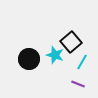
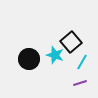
purple line: moved 2 px right, 1 px up; rotated 40 degrees counterclockwise
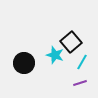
black circle: moved 5 px left, 4 px down
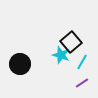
cyan star: moved 6 px right
black circle: moved 4 px left, 1 px down
purple line: moved 2 px right; rotated 16 degrees counterclockwise
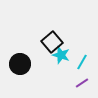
black square: moved 19 px left
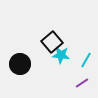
cyan star: rotated 12 degrees counterclockwise
cyan line: moved 4 px right, 2 px up
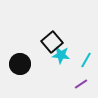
purple line: moved 1 px left, 1 px down
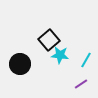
black square: moved 3 px left, 2 px up
cyan star: moved 1 px left
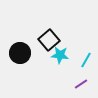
black circle: moved 11 px up
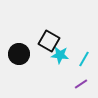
black square: moved 1 px down; rotated 20 degrees counterclockwise
black circle: moved 1 px left, 1 px down
cyan line: moved 2 px left, 1 px up
